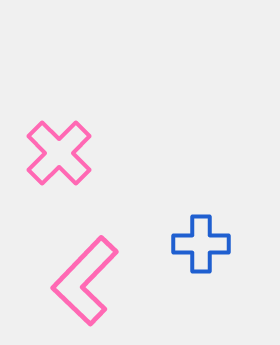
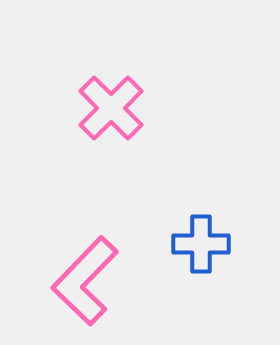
pink cross: moved 52 px right, 45 px up
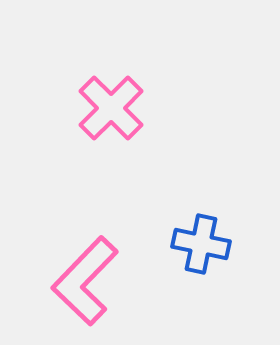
blue cross: rotated 12 degrees clockwise
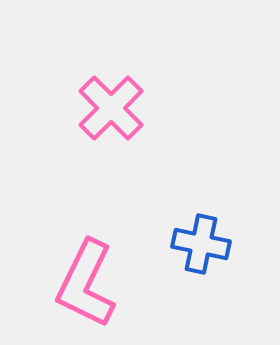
pink L-shape: moved 1 px right, 3 px down; rotated 18 degrees counterclockwise
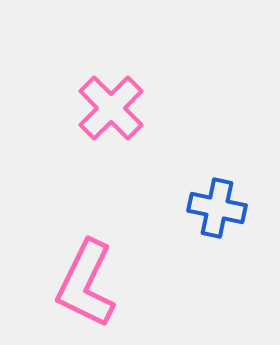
blue cross: moved 16 px right, 36 px up
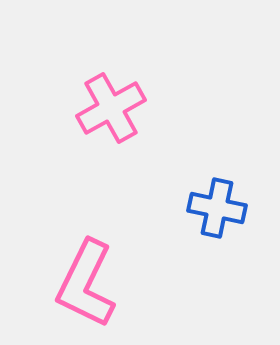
pink cross: rotated 16 degrees clockwise
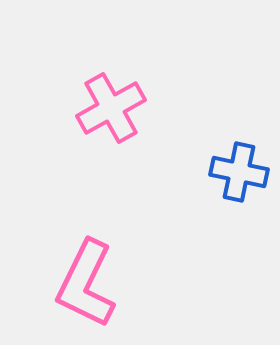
blue cross: moved 22 px right, 36 px up
